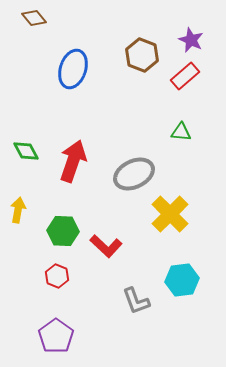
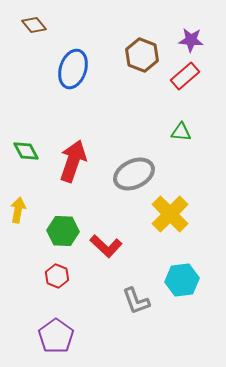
brown diamond: moved 7 px down
purple star: rotated 20 degrees counterclockwise
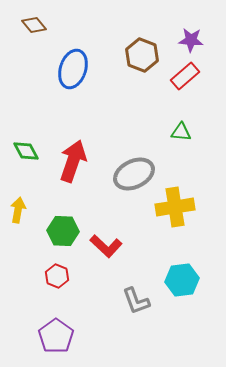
yellow cross: moved 5 px right, 7 px up; rotated 36 degrees clockwise
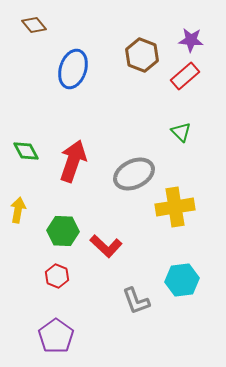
green triangle: rotated 40 degrees clockwise
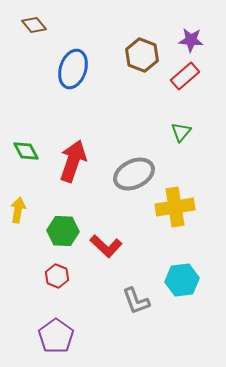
green triangle: rotated 25 degrees clockwise
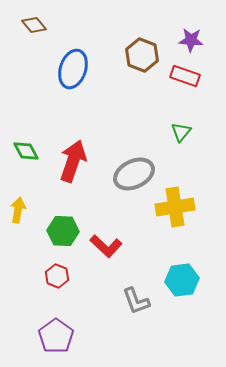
red rectangle: rotated 60 degrees clockwise
